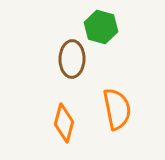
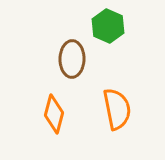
green hexagon: moved 7 px right, 1 px up; rotated 8 degrees clockwise
orange diamond: moved 10 px left, 9 px up
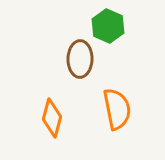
brown ellipse: moved 8 px right
orange diamond: moved 2 px left, 4 px down
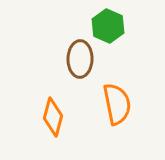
orange semicircle: moved 5 px up
orange diamond: moved 1 px right, 1 px up
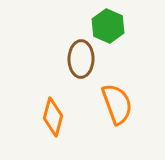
brown ellipse: moved 1 px right
orange semicircle: rotated 9 degrees counterclockwise
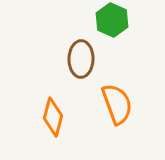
green hexagon: moved 4 px right, 6 px up
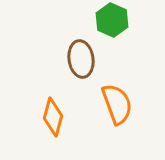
brown ellipse: rotated 9 degrees counterclockwise
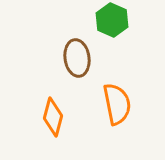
brown ellipse: moved 4 px left, 1 px up
orange semicircle: rotated 9 degrees clockwise
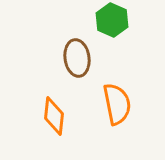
orange diamond: moved 1 px right, 1 px up; rotated 9 degrees counterclockwise
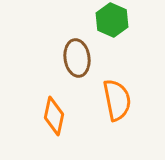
orange semicircle: moved 4 px up
orange diamond: rotated 6 degrees clockwise
